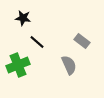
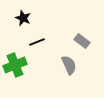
black star: rotated 14 degrees clockwise
black line: rotated 63 degrees counterclockwise
green cross: moved 3 px left
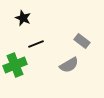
black line: moved 1 px left, 2 px down
gray semicircle: rotated 84 degrees clockwise
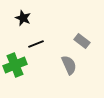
gray semicircle: rotated 84 degrees counterclockwise
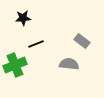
black star: rotated 28 degrees counterclockwise
gray semicircle: moved 1 px up; rotated 60 degrees counterclockwise
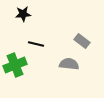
black star: moved 4 px up
black line: rotated 35 degrees clockwise
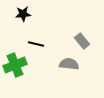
gray rectangle: rotated 14 degrees clockwise
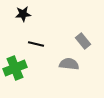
gray rectangle: moved 1 px right
green cross: moved 3 px down
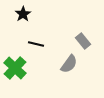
black star: rotated 28 degrees counterclockwise
gray semicircle: rotated 120 degrees clockwise
green cross: rotated 25 degrees counterclockwise
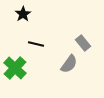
gray rectangle: moved 2 px down
